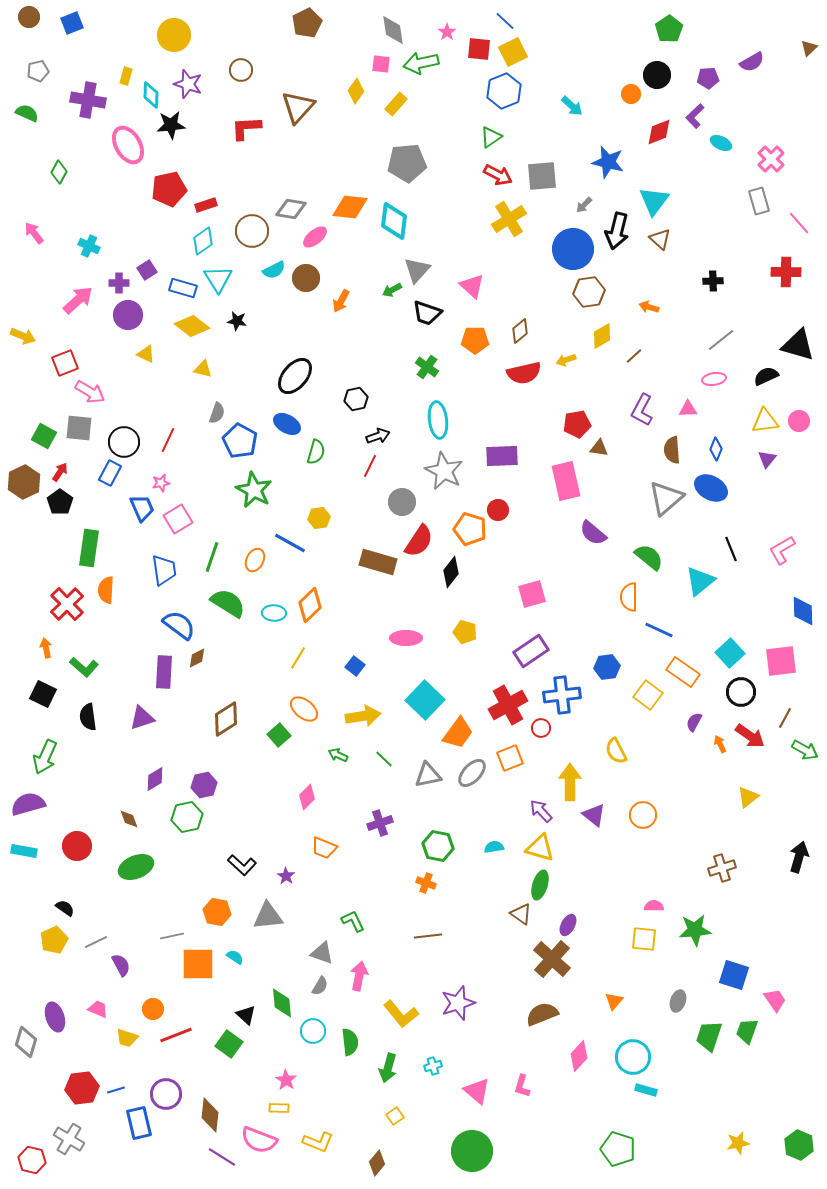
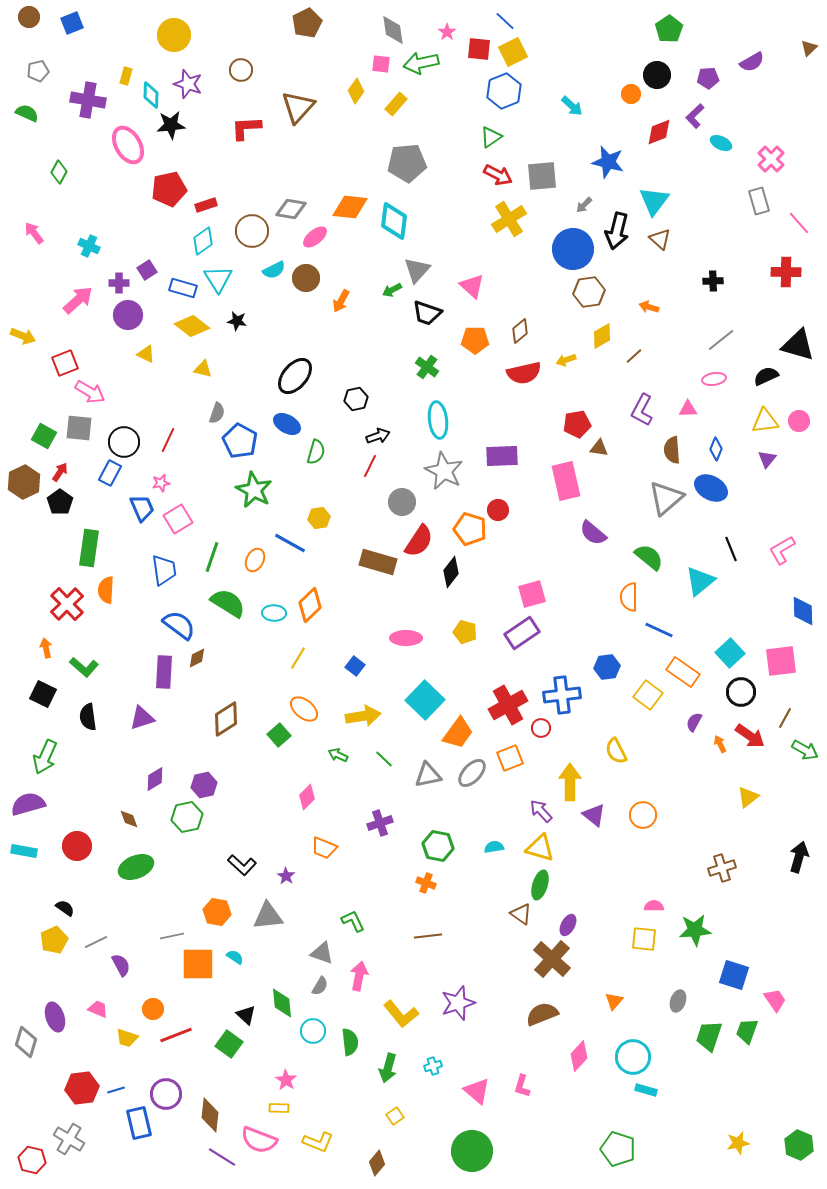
purple rectangle at (531, 651): moved 9 px left, 18 px up
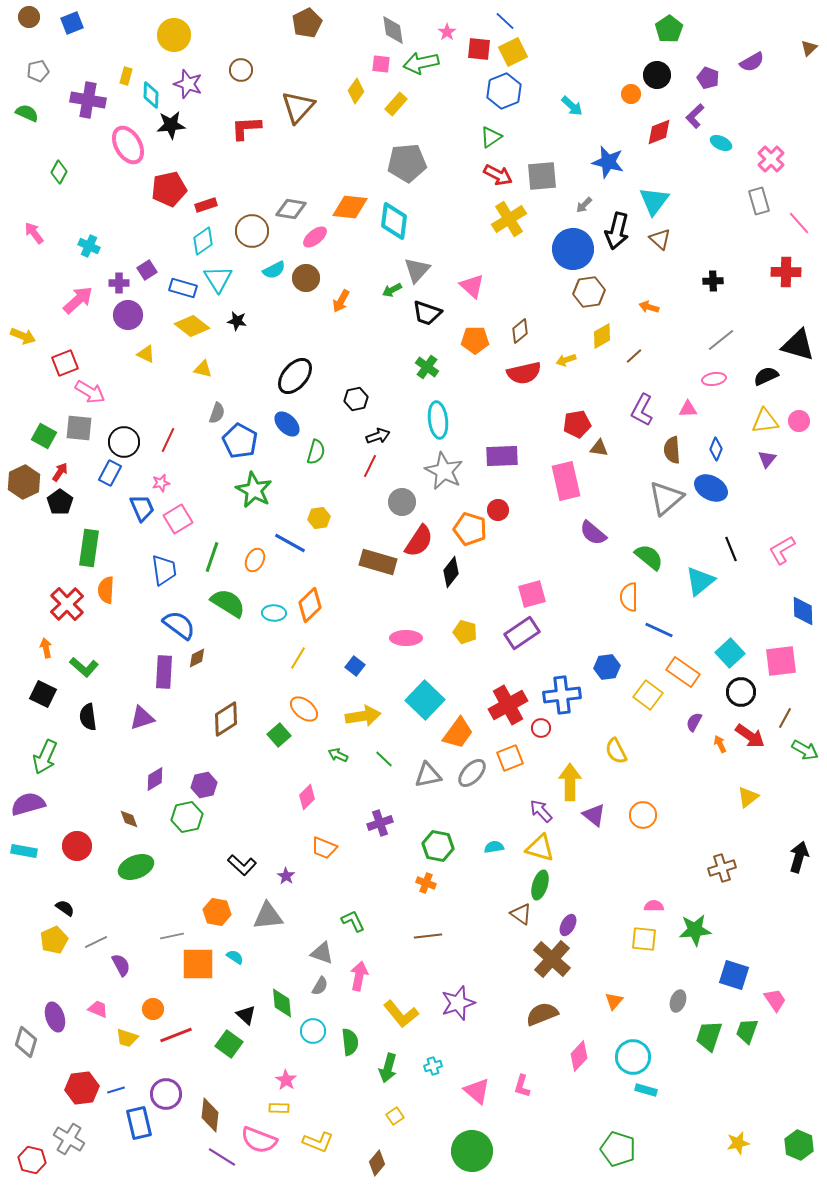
purple pentagon at (708, 78): rotated 25 degrees clockwise
blue ellipse at (287, 424): rotated 16 degrees clockwise
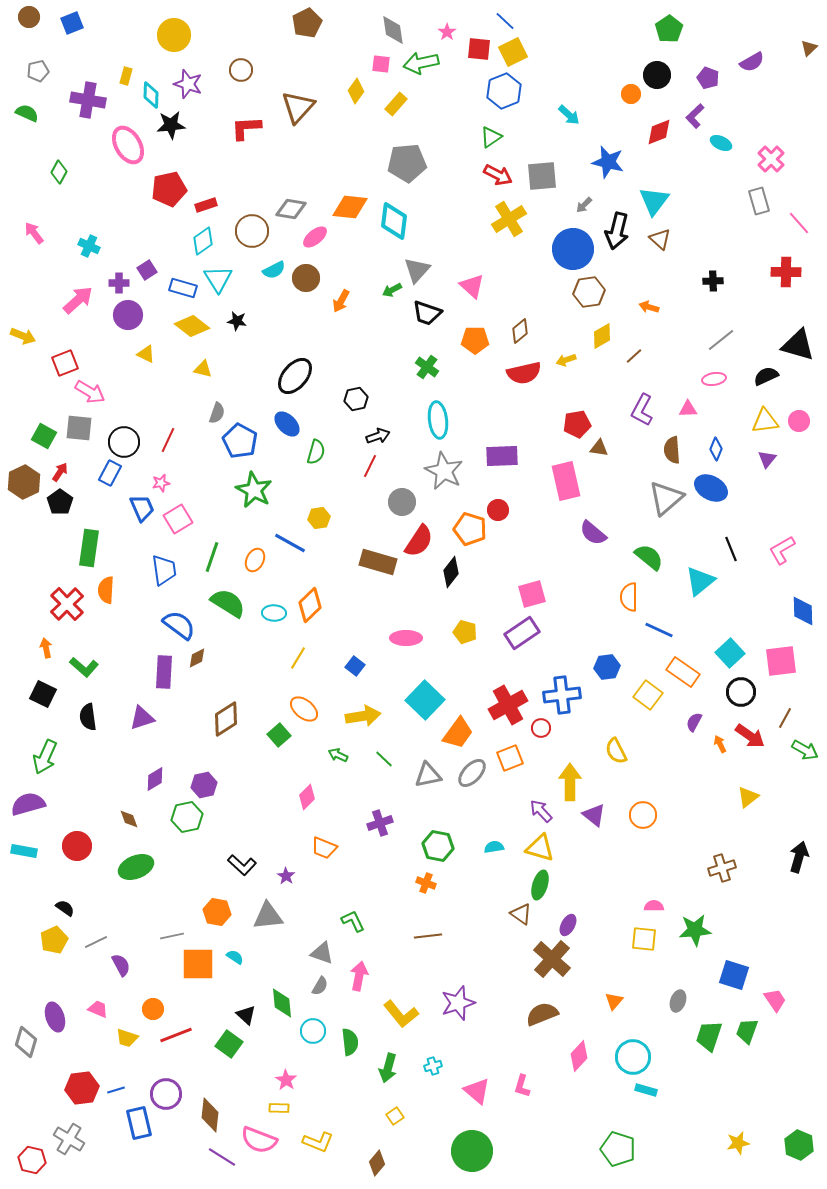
cyan arrow at (572, 106): moved 3 px left, 9 px down
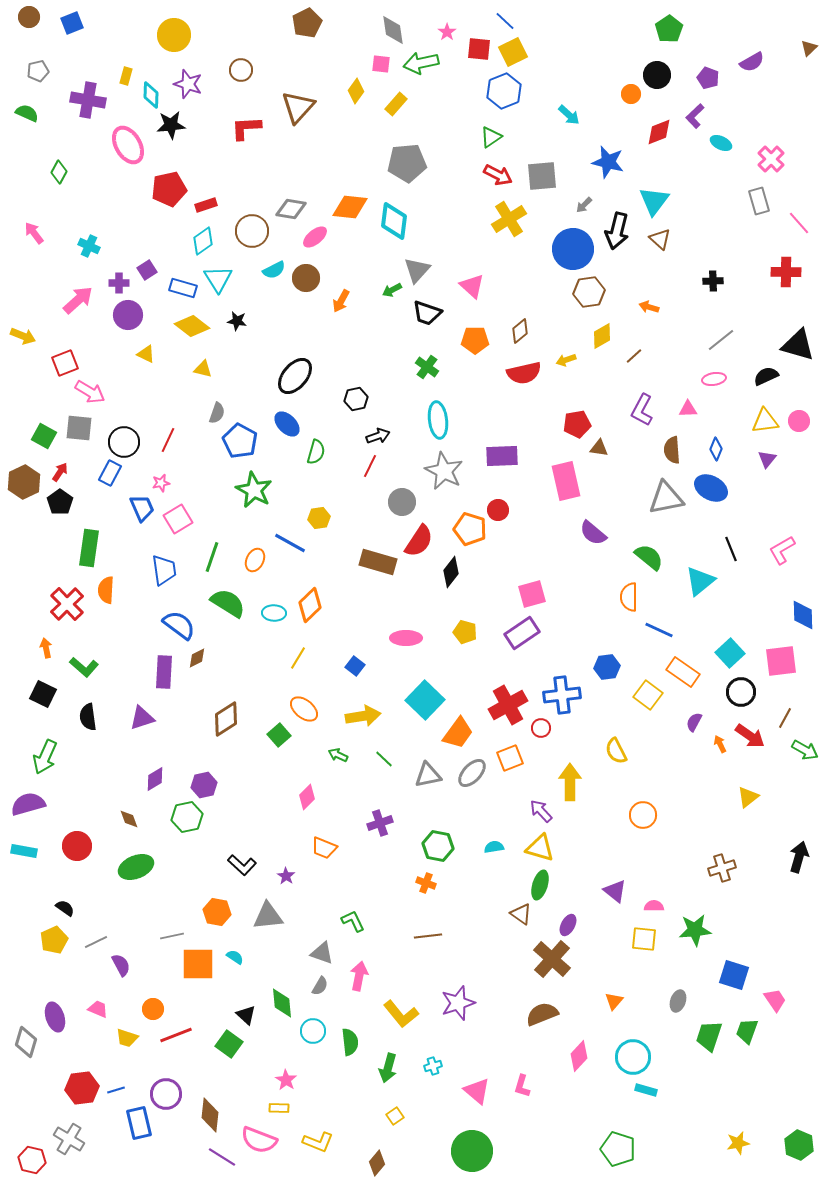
gray triangle at (666, 498): rotated 30 degrees clockwise
blue diamond at (803, 611): moved 4 px down
purple triangle at (594, 815): moved 21 px right, 76 px down
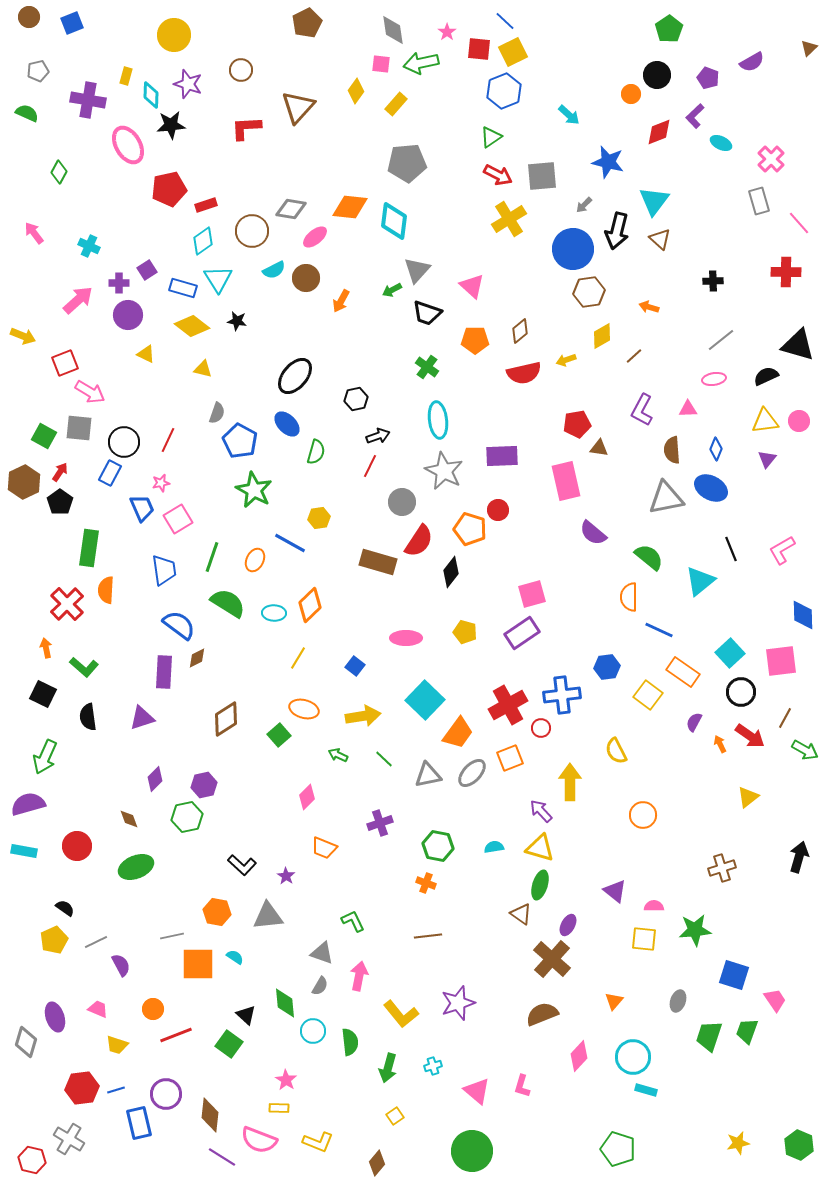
orange ellipse at (304, 709): rotated 24 degrees counterclockwise
purple diamond at (155, 779): rotated 15 degrees counterclockwise
green diamond at (282, 1003): moved 3 px right
yellow trapezoid at (127, 1038): moved 10 px left, 7 px down
